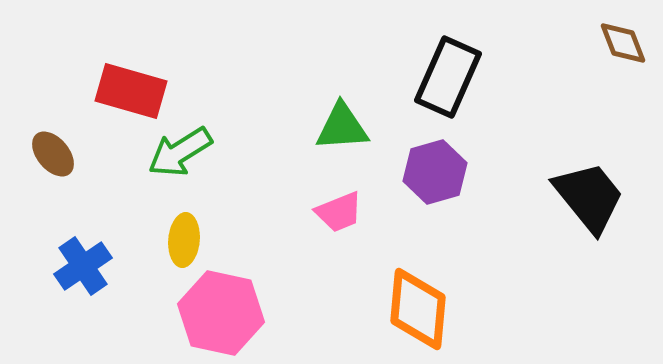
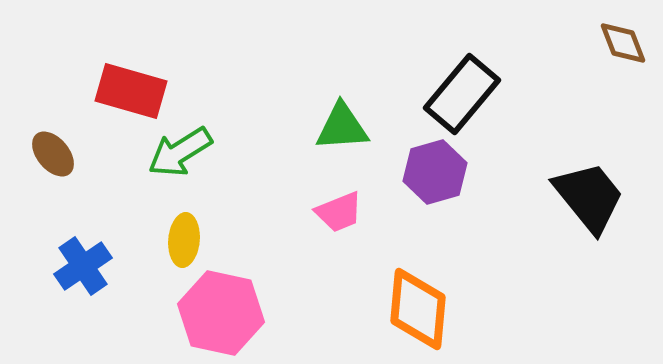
black rectangle: moved 14 px right, 17 px down; rotated 16 degrees clockwise
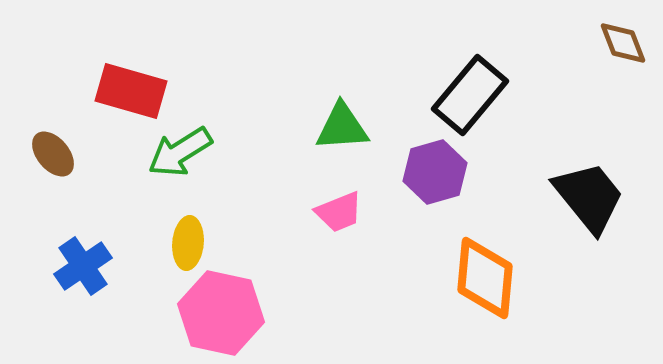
black rectangle: moved 8 px right, 1 px down
yellow ellipse: moved 4 px right, 3 px down
orange diamond: moved 67 px right, 31 px up
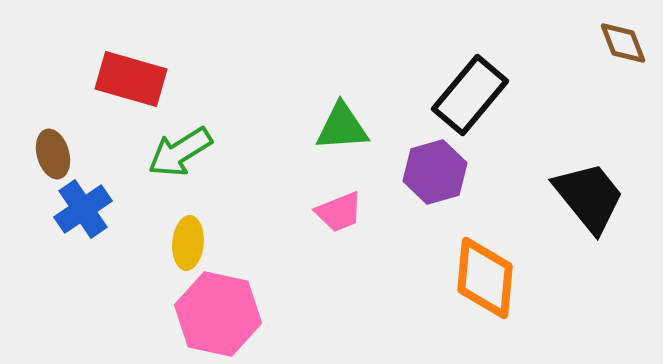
red rectangle: moved 12 px up
brown ellipse: rotated 24 degrees clockwise
blue cross: moved 57 px up
pink hexagon: moved 3 px left, 1 px down
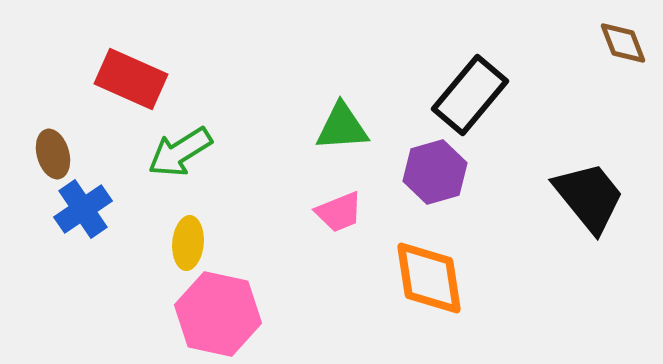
red rectangle: rotated 8 degrees clockwise
orange diamond: moved 56 px left; rotated 14 degrees counterclockwise
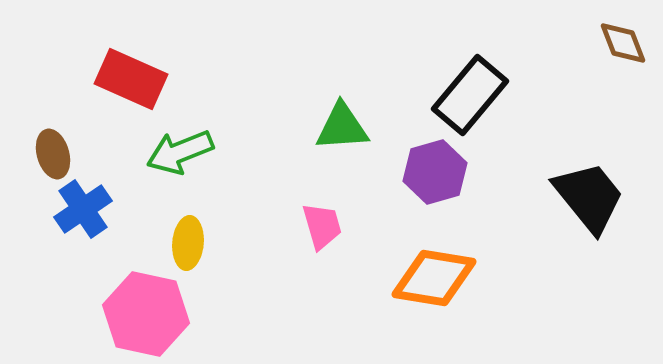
green arrow: rotated 10 degrees clockwise
pink trapezoid: moved 17 px left, 14 px down; rotated 84 degrees counterclockwise
orange diamond: moved 5 px right; rotated 72 degrees counterclockwise
pink hexagon: moved 72 px left
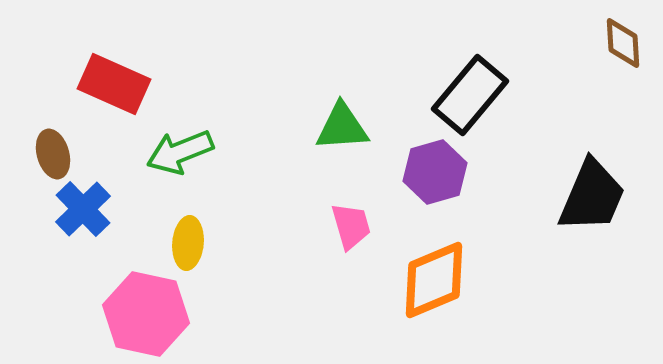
brown diamond: rotated 18 degrees clockwise
red rectangle: moved 17 px left, 5 px down
black trapezoid: moved 3 px right, 1 px up; rotated 62 degrees clockwise
blue cross: rotated 10 degrees counterclockwise
pink trapezoid: moved 29 px right
orange diamond: moved 2 px down; rotated 32 degrees counterclockwise
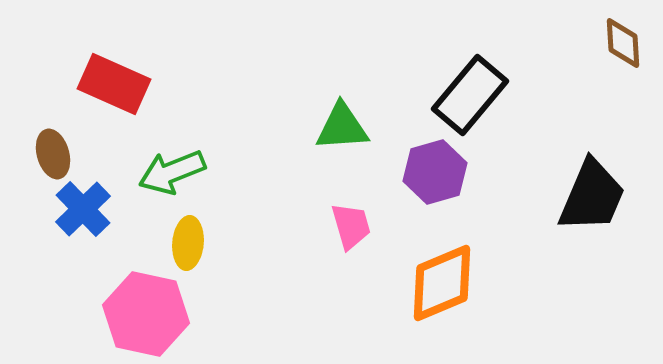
green arrow: moved 8 px left, 20 px down
orange diamond: moved 8 px right, 3 px down
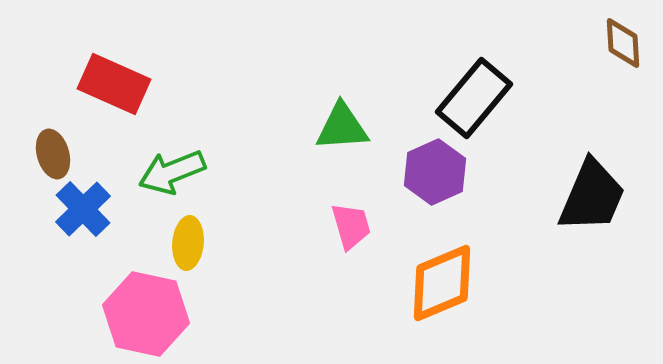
black rectangle: moved 4 px right, 3 px down
purple hexagon: rotated 8 degrees counterclockwise
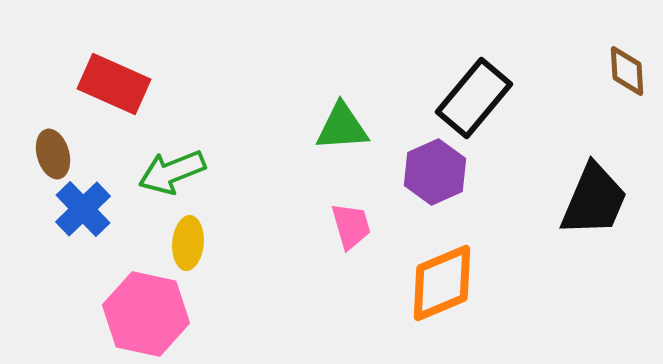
brown diamond: moved 4 px right, 28 px down
black trapezoid: moved 2 px right, 4 px down
